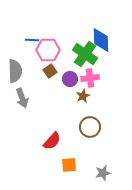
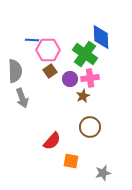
blue diamond: moved 3 px up
orange square: moved 2 px right, 4 px up; rotated 14 degrees clockwise
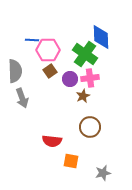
red semicircle: rotated 54 degrees clockwise
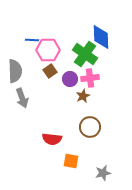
red semicircle: moved 2 px up
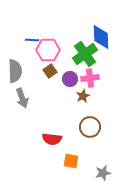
green cross: rotated 20 degrees clockwise
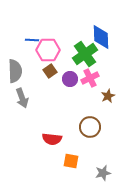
pink cross: rotated 18 degrees counterclockwise
brown star: moved 25 px right
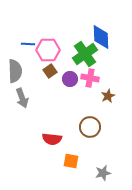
blue line: moved 4 px left, 4 px down
pink cross: rotated 36 degrees clockwise
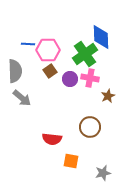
gray arrow: rotated 30 degrees counterclockwise
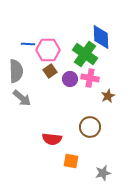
green cross: rotated 20 degrees counterclockwise
gray semicircle: moved 1 px right
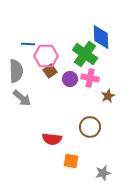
pink hexagon: moved 2 px left, 6 px down
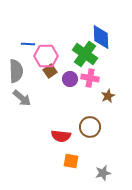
red semicircle: moved 9 px right, 3 px up
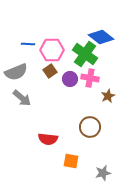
blue diamond: rotated 50 degrees counterclockwise
pink hexagon: moved 6 px right, 6 px up
gray semicircle: moved 1 px down; rotated 70 degrees clockwise
red semicircle: moved 13 px left, 3 px down
